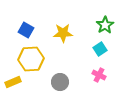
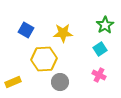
yellow hexagon: moved 13 px right
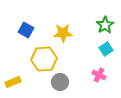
cyan square: moved 6 px right
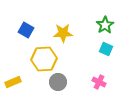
cyan square: rotated 32 degrees counterclockwise
pink cross: moved 7 px down
gray circle: moved 2 px left
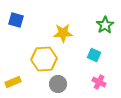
blue square: moved 10 px left, 10 px up; rotated 14 degrees counterclockwise
cyan square: moved 12 px left, 6 px down
gray circle: moved 2 px down
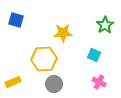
gray circle: moved 4 px left
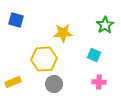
pink cross: rotated 24 degrees counterclockwise
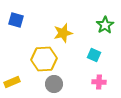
yellow star: rotated 12 degrees counterclockwise
yellow rectangle: moved 1 px left
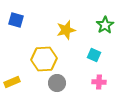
yellow star: moved 3 px right, 3 px up
gray circle: moved 3 px right, 1 px up
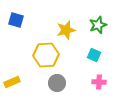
green star: moved 7 px left; rotated 12 degrees clockwise
yellow hexagon: moved 2 px right, 4 px up
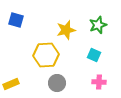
yellow rectangle: moved 1 px left, 2 px down
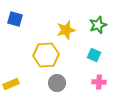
blue square: moved 1 px left, 1 px up
